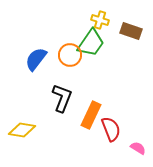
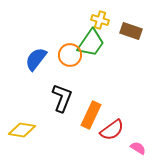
red semicircle: moved 1 px right, 1 px down; rotated 75 degrees clockwise
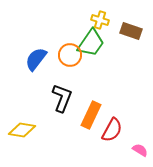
red semicircle: rotated 25 degrees counterclockwise
pink semicircle: moved 2 px right, 2 px down
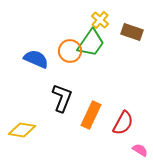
yellow cross: rotated 24 degrees clockwise
brown rectangle: moved 1 px right, 1 px down
orange circle: moved 4 px up
blue semicircle: rotated 75 degrees clockwise
red semicircle: moved 11 px right, 7 px up
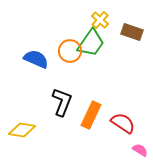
black L-shape: moved 4 px down
red semicircle: rotated 85 degrees counterclockwise
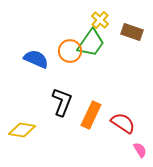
pink semicircle: rotated 28 degrees clockwise
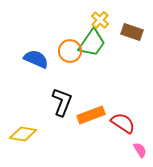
green trapezoid: moved 1 px right
orange rectangle: rotated 44 degrees clockwise
yellow diamond: moved 1 px right, 4 px down
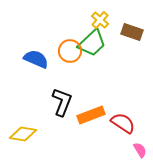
green trapezoid: rotated 12 degrees clockwise
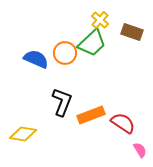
orange circle: moved 5 px left, 2 px down
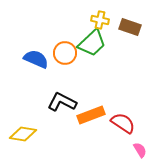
yellow cross: rotated 30 degrees counterclockwise
brown rectangle: moved 2 px left, 5 px up
black L-shape: rotated 84 degrees counterclockwise
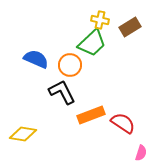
brown rectangle: rotated 50 degrees counterclockwise
orange circle: moved 5 px right, 12 px down
black L-shape: moved 10 px up; rotated 36 degrees clockwise
pink semicircle: moved 1 px right, 3 px down; rotated 49 degrees clockwise
